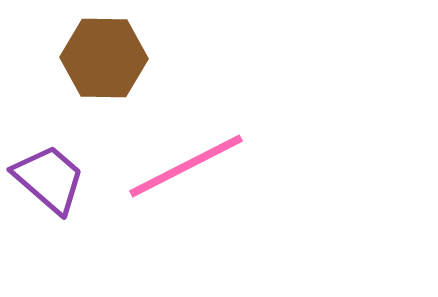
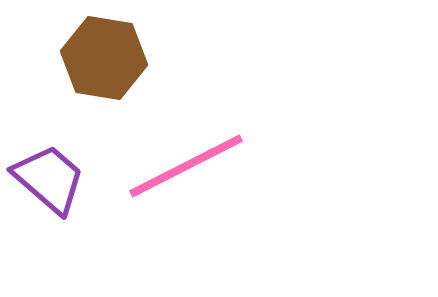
brown hexagon: rotated 8 degrees clockwise
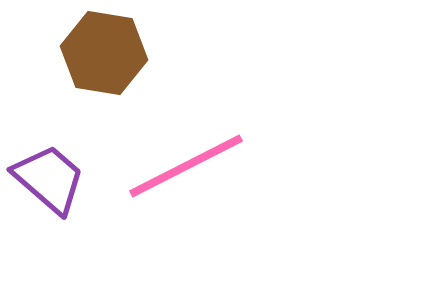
brown hexagon: moved 5 px up
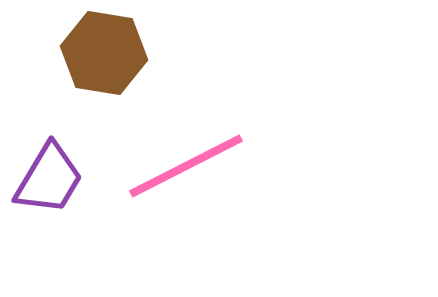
purple trapezoid: rotated 80 degrees clockwise
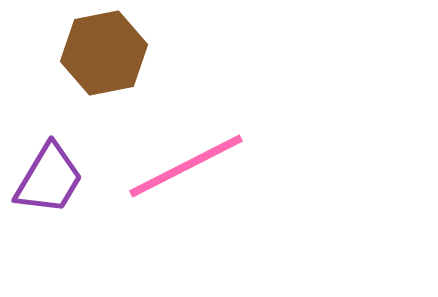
brown hexagon: rotated 20 degrees counterclockwise
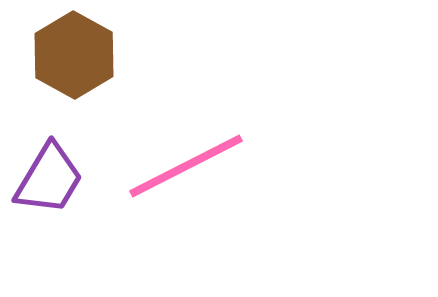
brown hexagon: moved 30 px left, 2 px down; rotated 20 degrees counterclockwise
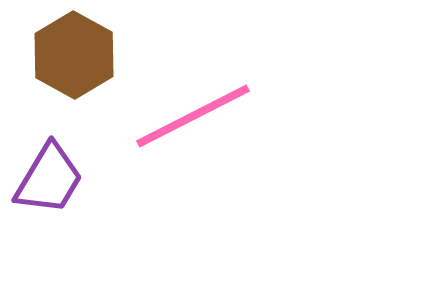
pink line: moved 7 px right, 50 px up
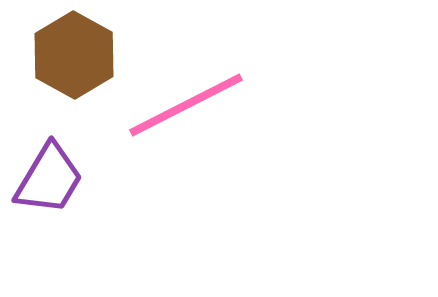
pink line: moved 7 px left, 11 px up
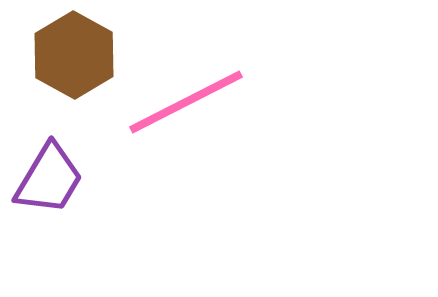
pink line: moved 3 px up
